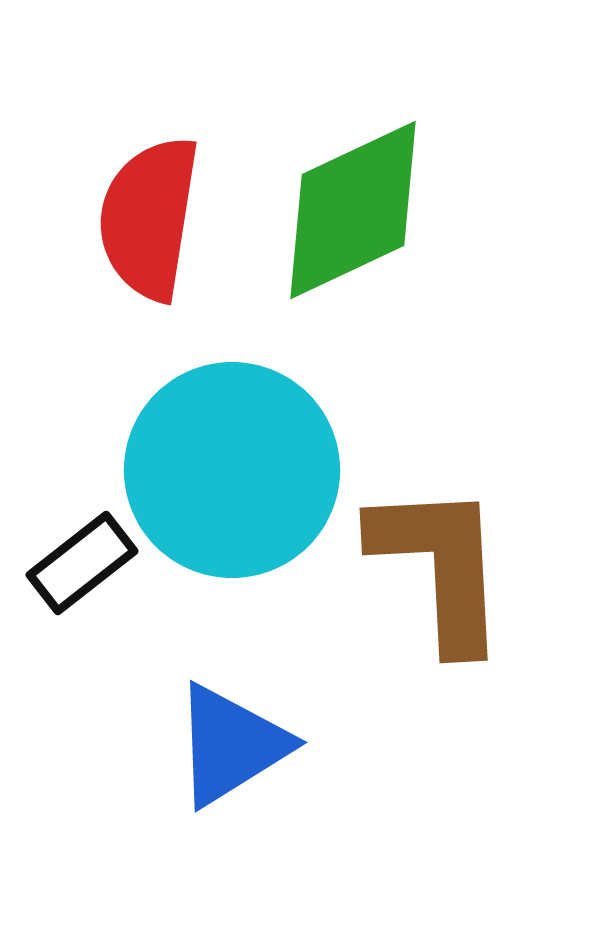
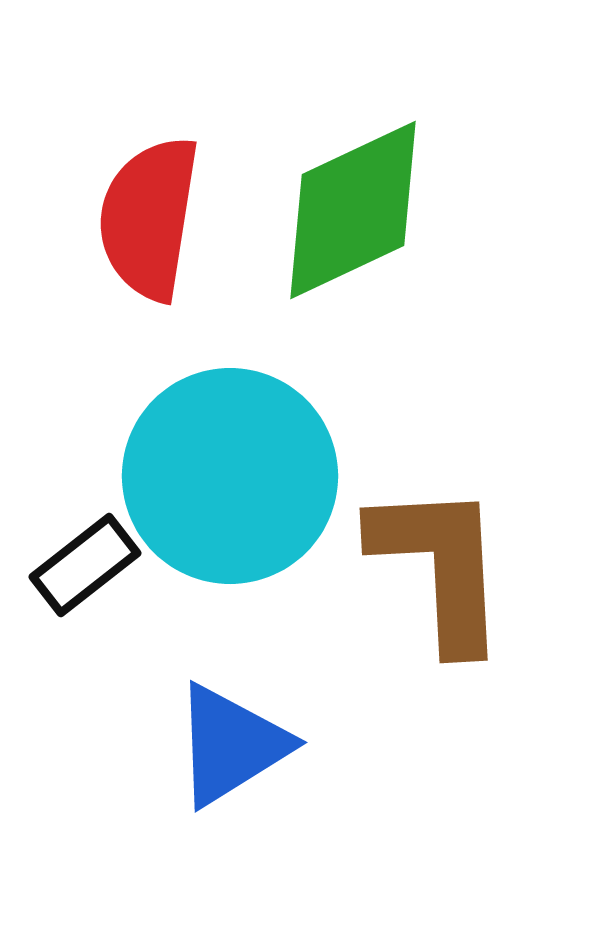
cyan circle: moved 2 px left, 6 px down
black rectangle: moved 3 px right, 2 px down
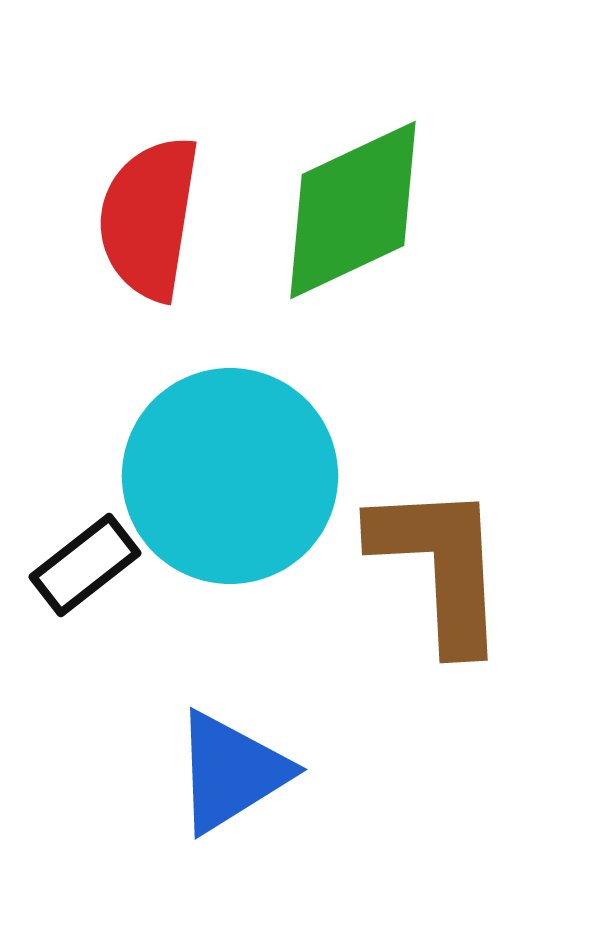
blue triangle: moved 27 px down
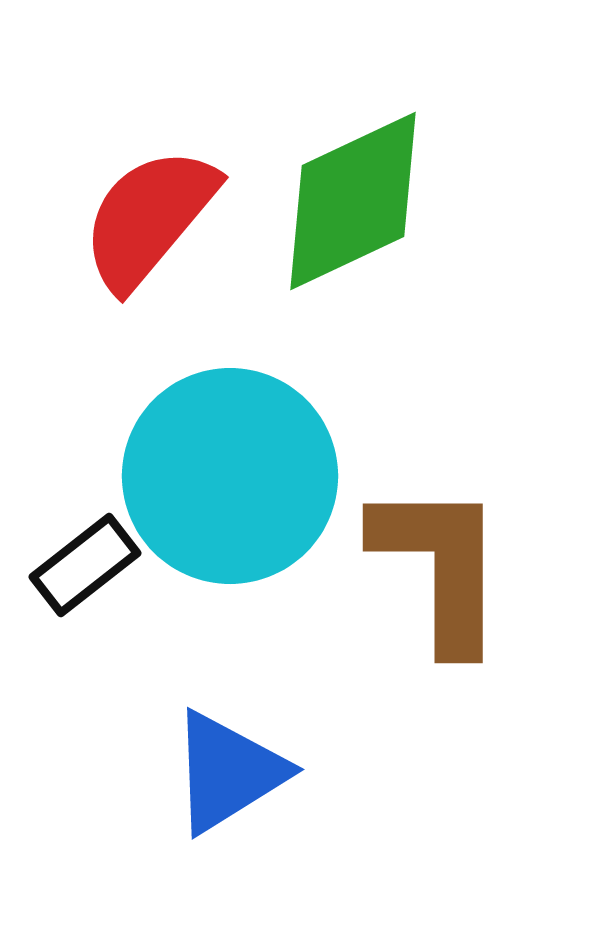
green diamond: moved 9 px up
red semicircle: rotated 31 degrees clockwise
brown L-shape: rotated 3 degrees clockwise
blue triangle: moved 3 px left
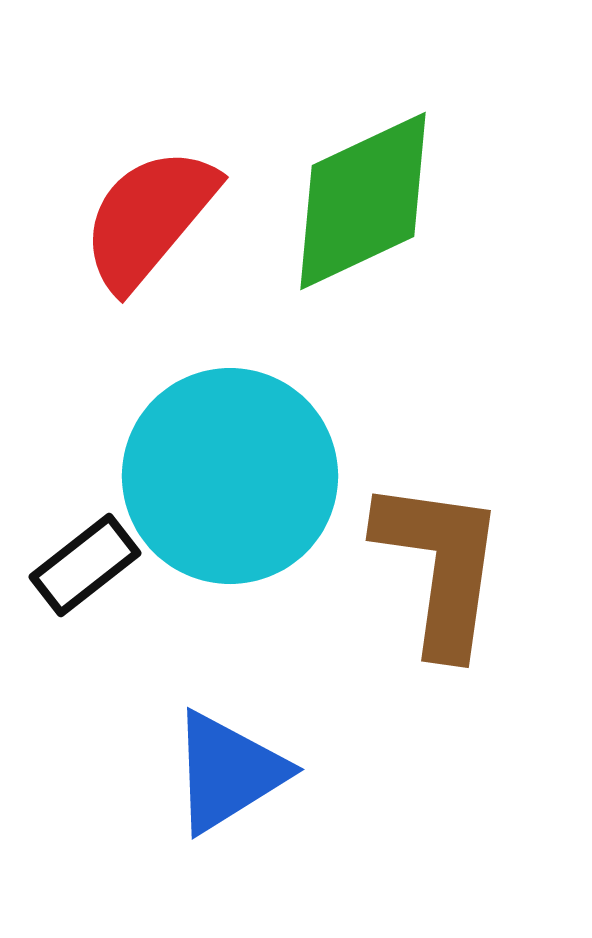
green diamond: moved 10 px right
brown L-shape: rotated 8 degrees clockwise
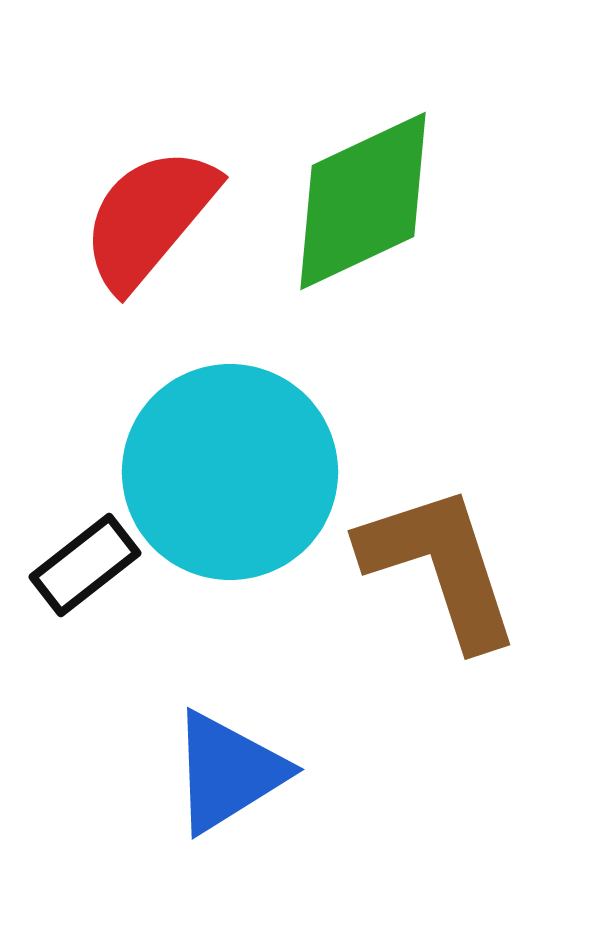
cyan circle: moved 4 px up
brown L-shape: rotated 26 degrees counterclockwise
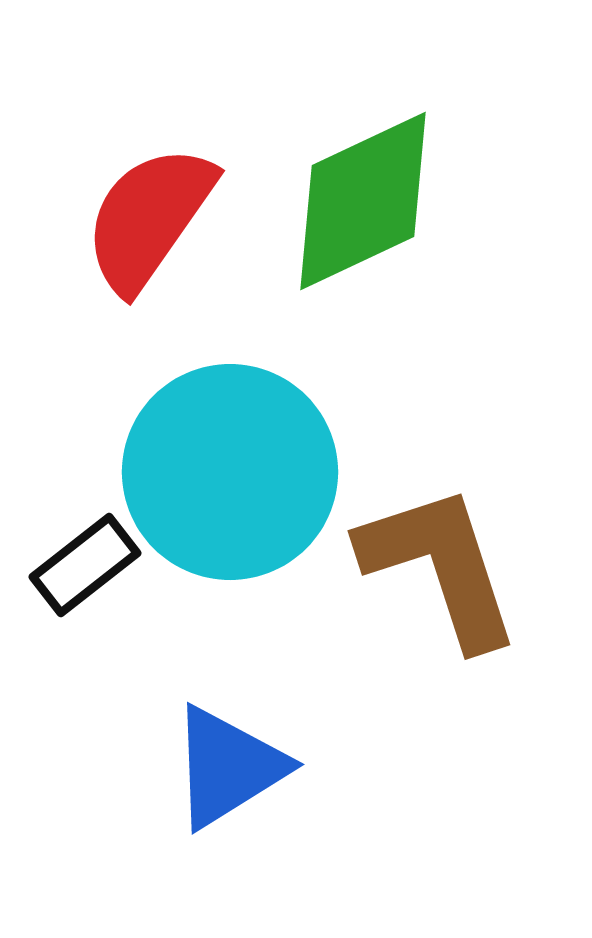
red semicircle: rotated 5 degrees counterclockwise
blue triangle: moved 5 px up
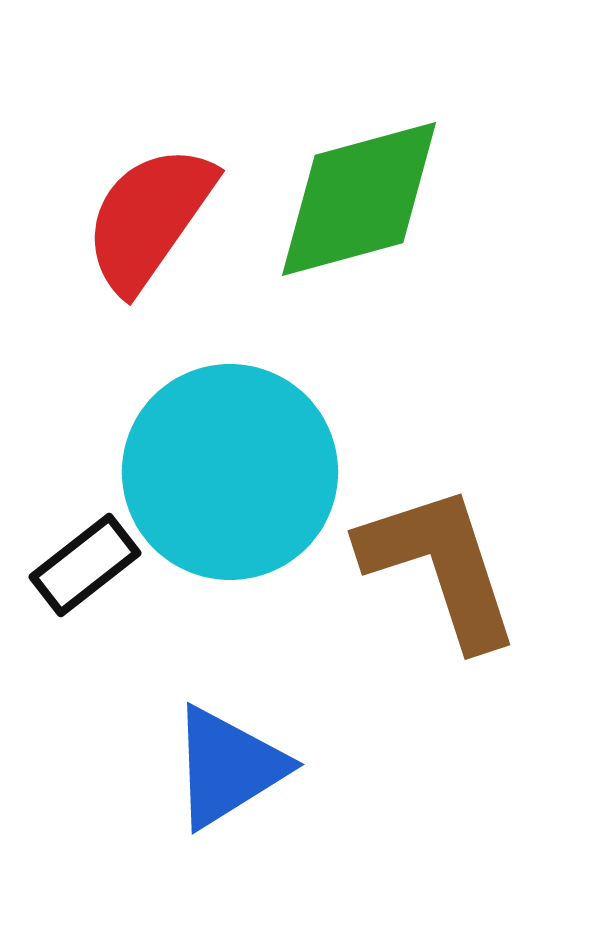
green diamond: moved 4 px left, 2 px up; rotated 10 degrees clockwise
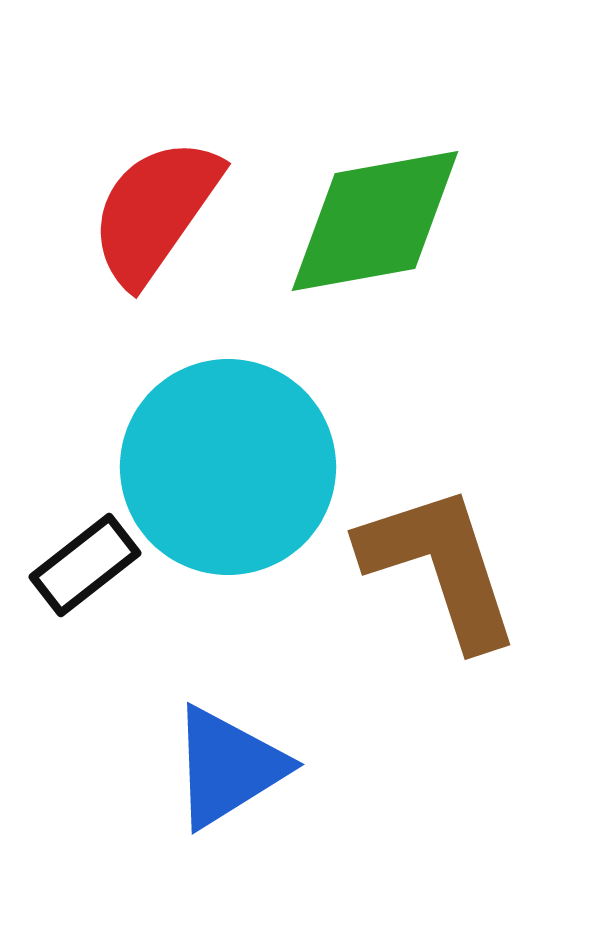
green diamond: moved 16 px right, 22 px down; rotated 5 degrees clockwise
red semicircle: moved 6 px right, 7 px up
cyan circle: moved 2 px left, 5 px up
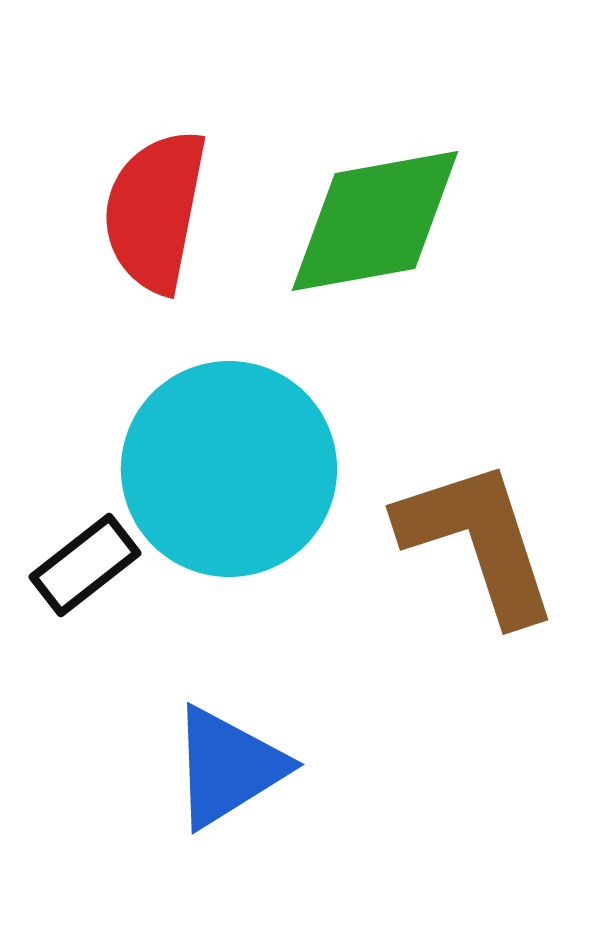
red semicircle: rotated 24 degrees counterclockwise
cyan circle: moved 1 px right, 2 px down
brown L-shape: moved 38 px right, 25 px up
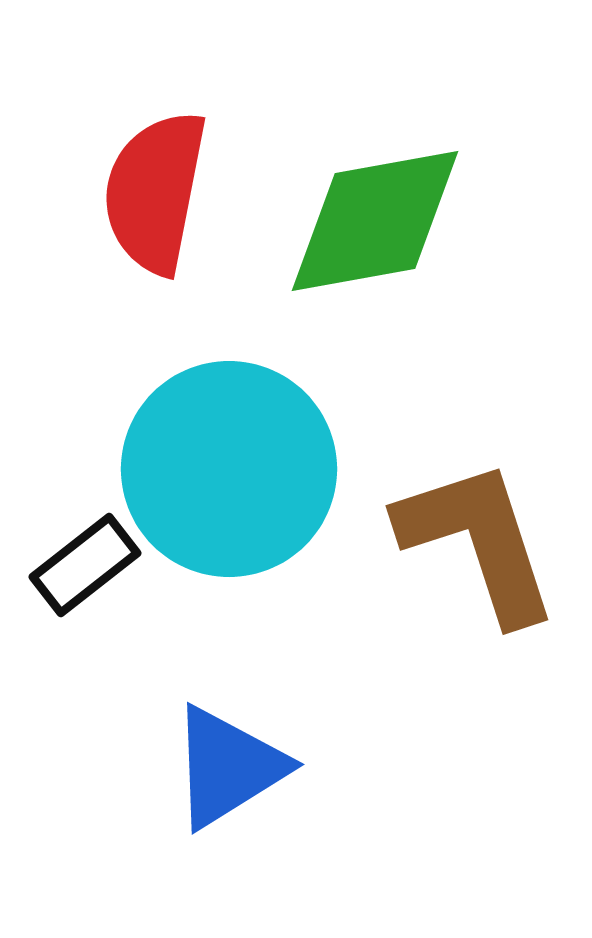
red semicircle: moved 19 px up
